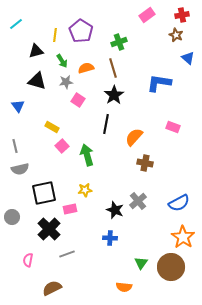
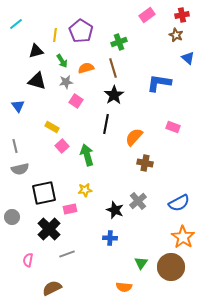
pink square at (78, 100): moved 2 px left, 1 px down
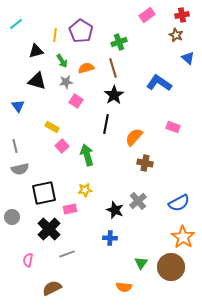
blue L-shape at (159, 83): rotated 25 degrees clockwise
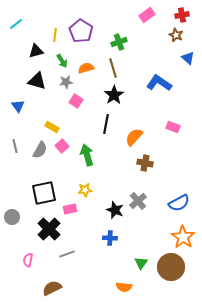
gray semicircle at (20, 169): moved 20 px right, 19 px up; rotated 48 degrees counterclockwise
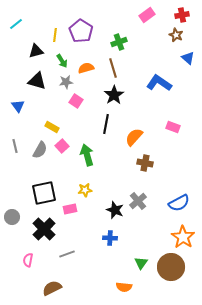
black cross at (49, 229): moved 5 px left
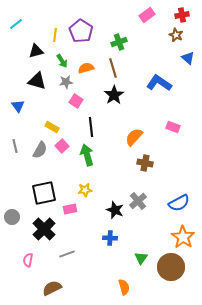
black line at (106, 124): moved 15 px left, 3 px down; rotated 18 degrees counterclockwise
green triangle at (141, 263): moved 5 px up
orange semicircle at (124, 287): rotated 112 degrees counterclockwise
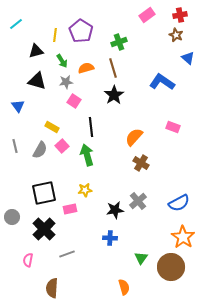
red cross at (182, 15): moved 2 px left
blue L-shape at (159, 83): moved 3 px right, 1 px up
pink square at (76, 101): moved 2 px left
brown cross at (145, 163): moved 4 px left; rotated 21 degrees clockwise
black star at (115, 210): rotated 30 degrees counterclockwise
brown semicircle at (52, 288): rotated 60 degrees counterclockwise
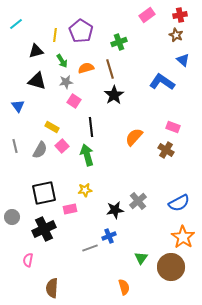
blue triangle at (188, 58): moved 5 px left, 2 px down
brown line at (113, 68): moved 3 px left, 1 px down
brown cross at (141, 163): moved 25 px right, 13 px up
black cross at (44, 229): rotated 20 degrees clockwise
blue cross at (110, 238): moved 1 px left, 2 px up; rotated 24 degrees counterclockwise
gray line at (67, 254): moved 23 px right, 6 px up
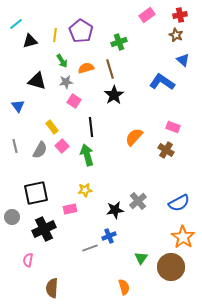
black triangle at (36, 51): moved 6 px left, 10 px up
yellow rectangle at (52, 127): rotated 24 degrees clockwise
black square at (44, 193): moved 8 px left
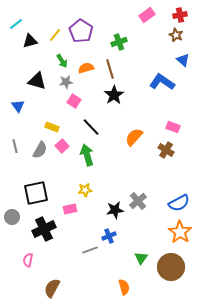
yellow line at (55, 35): rotated 32 degrees clockwise
yellow rectangle at (52, 127): rotated 32 degrees counterclockwise
black line at (91, 127): rotated 36 degrees counterclockwise
orange star at (183, 237): moved 3 px left, 5 px up
gray line at (90, 248): moved 2 px down
brown semicircle at (52, 288): rotated 24 degrees clockwise
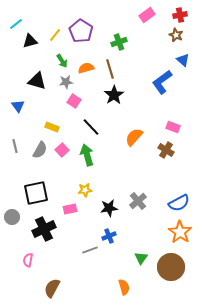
blue L-shape at (162, 82): rotated 70 degrees counterclockwise
pink square at (62, 146): moved 4 px down
black star at (115, 210): moved 6 px left, 2 px up
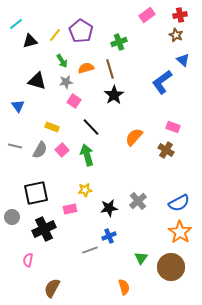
gray line at (15, 146): rotated 64 degrees counterclockwise
